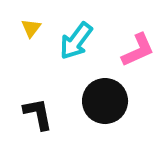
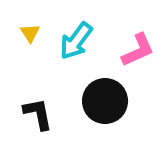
yellow triangle: moved 1 px left, 5 px down; rotated 10 degrees counterclockwise
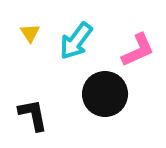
black circle: moved 7 px up
black L-shape: moved 5 px left, 1 px down
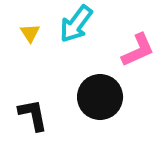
cyan arrow: moved 17 px up
black circle: moved 5 px left, 3 px down
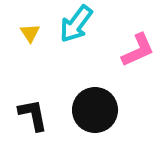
black circle: moved 5 px left, 13 px down
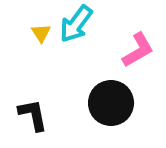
yellow triangle: moved 11 px right
pink L-shape: rotated 6 degrees counterclockwise
black circle: moved 16 px right, 7 px up
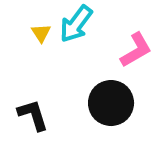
pink L-shape: moved 2 px left
black L-shape: rotated 6 degrees counterclockwise
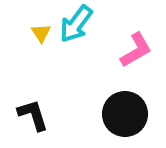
black circle: moved 14 px right, 11 px down
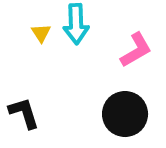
cyan arrow: rotated 39 degrees counterclockwise
black L-shape: moved 9 px left, 2 px up
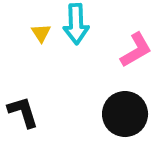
black L-shape: moved 1 px left, 1 px up
